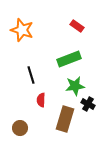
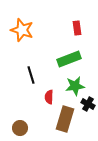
red rectangle: moved 2 px down; rotated 48 degrees clockwise
red semicircle: moved 8 px right, 3 px up
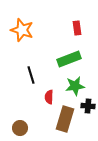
black cross: moved 2 px down; rotated 24 degrees counterclockwise
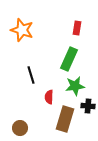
red rectangle: rotated 16 degrees clockwise
green rectangle: rotated 45 degrees counterclockwise
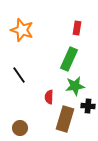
black line: moved 12 px left; rotated 18 degrees counterclockwise
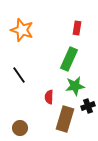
black cross: rotated 24 degrees counterclockwise
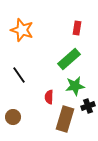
green rectangle: rotated 25 degrees clockwise
brown circle: moved 7 px left, 11 px up
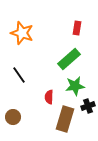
orange star: moved 3 px down
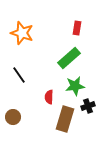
green rectangle: moved 1 px up
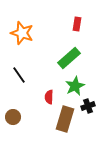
red rectangle: moved 4 px up
green star: rotated 18 degrees counterclockwise
